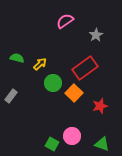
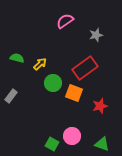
gray star: rotated 16 degrees clockwise
orange square: rotated 24 degrees counterclockwise
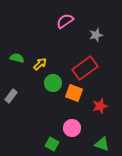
pink circle: moved 8 px up
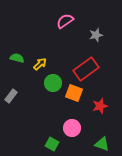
red rectangle: moved 1 px right, 1 px down
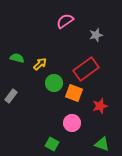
green circle: moved 1 px right
pink circle: moved 5 px up
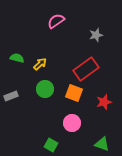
pink semicircle: moved 9 px left
green circle: moved 9 px left, 6 px down
gray rectangle: rotated 32 degrees clockwise
red star: moved 4 px right, 4 px up
green square: moved 1 px left, 1 px down
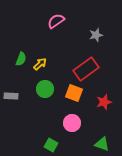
green semicircle: moved 4 px right, 1 px down; rotated 96 degrees clockwise
gray rectangle: rotated 24 degrees clockwise
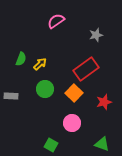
orange square: rotated 24 degrees clockwise
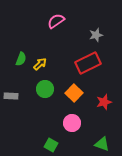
red rectangle: moved 2 px right, 6 px up; rotated 10 degrees clockwise
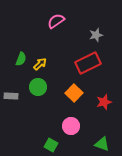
green circle: moved 7 px left, 2 px up
pink circle: moved 1 px left, 3 px down
